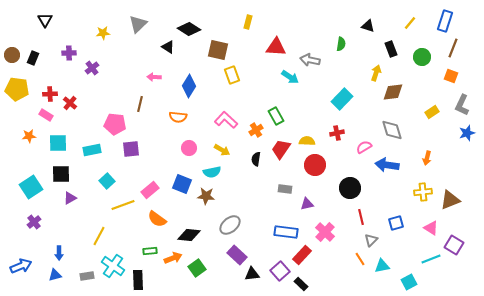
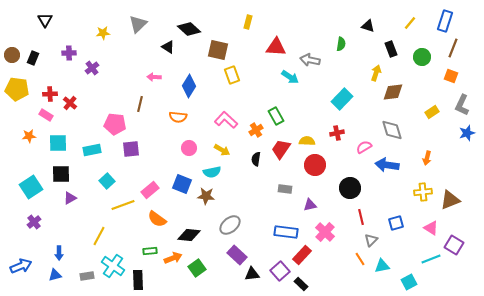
black diamond at (189, 29): rotated 10 degrees clockwise
purple triangle at (307, 204): moved 3 px right, 1 px down
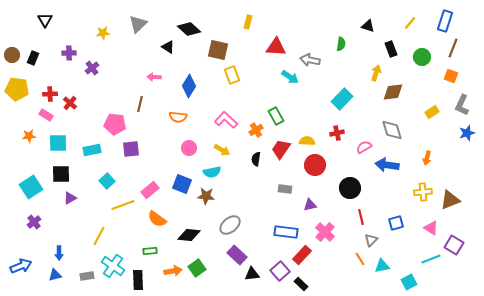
orange arrow at (173, 258): moved 13 px down; rotated 12 degrees clockwise
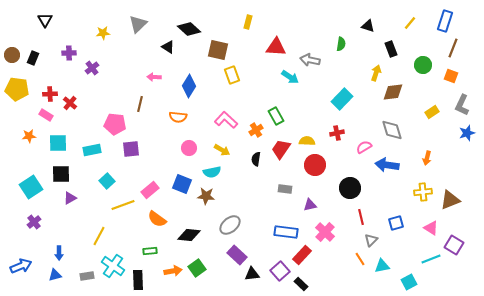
green circle at (422, 57): moved 1 px right, 8 px down
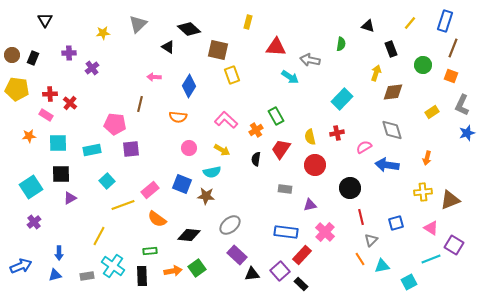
yellow semicircle at (307, 141): moved 3 px right, 4 px up; rotated 105 degrees counterclockwise
black rectangle at (138, 280): moved 4 px right, 4 px up
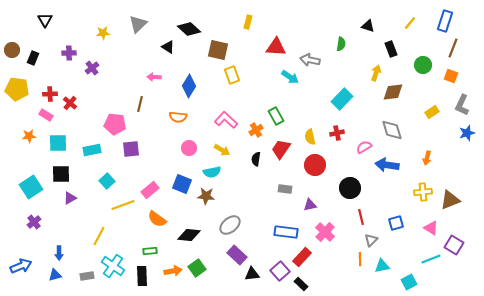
brown circle at (12, 55): moved 5 px up
red rectangle at (302, 255): moved 2 px down
orange line at (360, 259): rotated 32 degrees clockwise
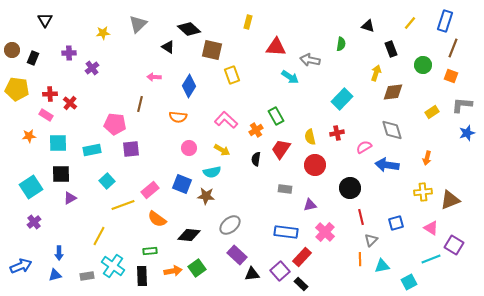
brown square at (218, 50): moved 6 px left
gray L-shape at (462, 105): rotated 70 degrees clockwise
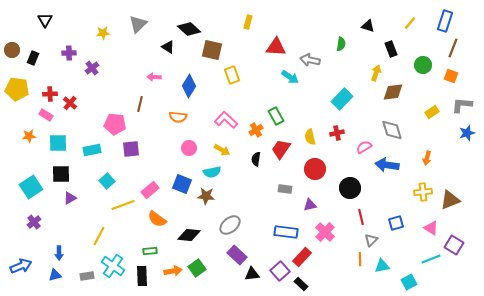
red circle at (315, 165): moved 4 px down
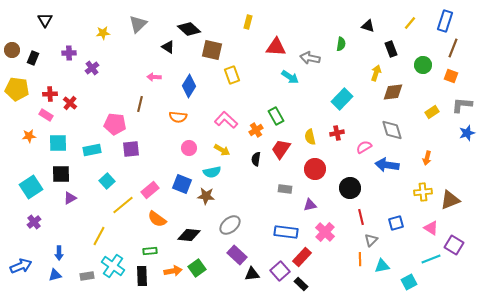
gray arrow at (310, 60): moved 2 px up
yellow line at (123, 205): rotated 20 degrees counterclockwise
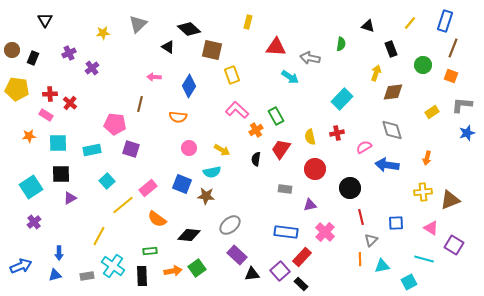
purple cross at (69, 53): rotated 24 degrees counterclockwise
pink L-shape at (226, 120): moved 11 px right, 10 px up
purple square at (131, 149): rotated 24 degrees clockwise
pink rectangle at (150, 190): moved 2 px left, 2 px up
blue square at (396, 223): rotated 14 degrees clockwise
cyan line at (431, 259): moved 7 px left; rotated 36 degrees clockwise
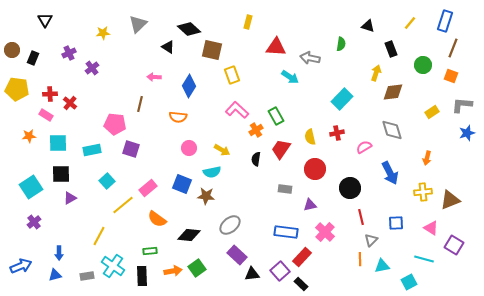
blue arrow at (387, 165): moved 3 px right, 8 px down; rotated 125 degrees counterclockwise
